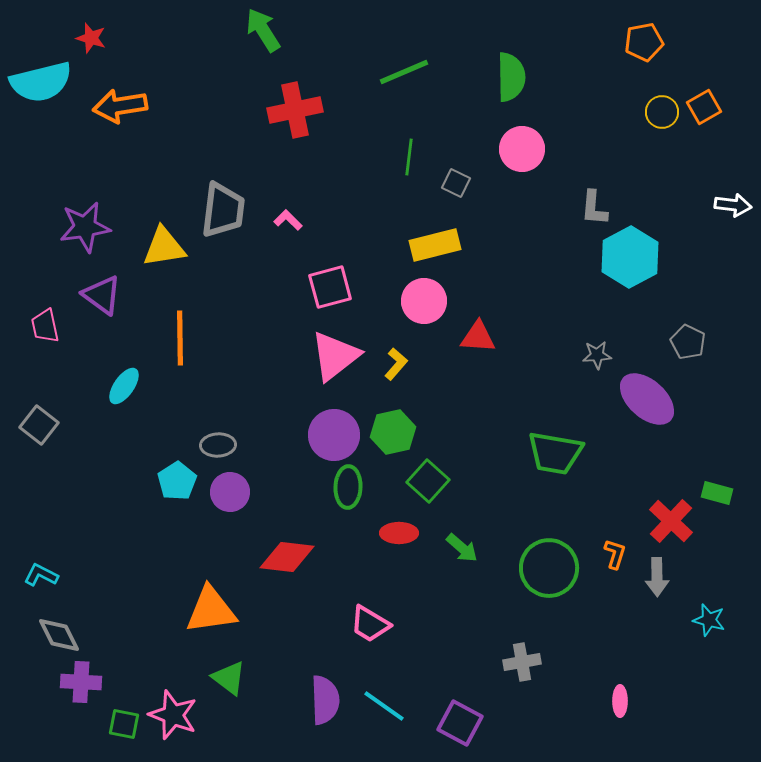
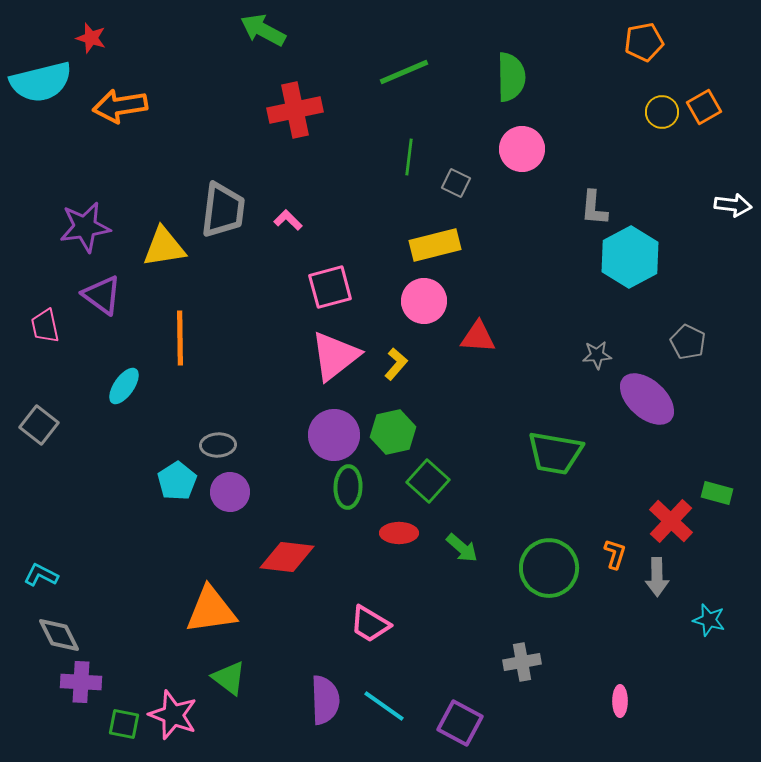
green arrow at (263, 30): rotated 30 degrees counterclockwise
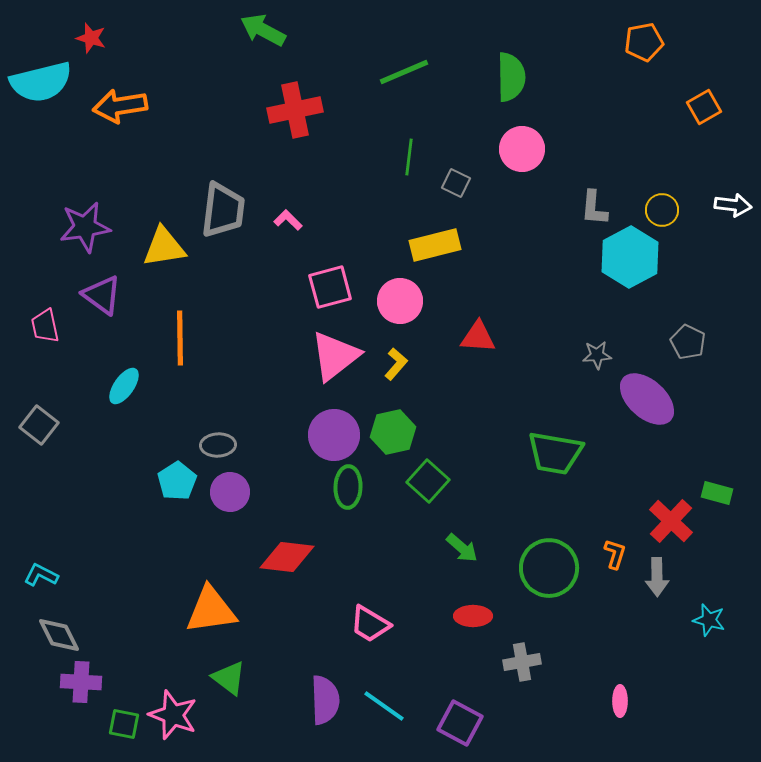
yellow circle at (662, 112): moved 98 px down
pink circle at (424, 301): moved 24 px left
red ellipse at (399, 533): moved 74 px right, 83 px down
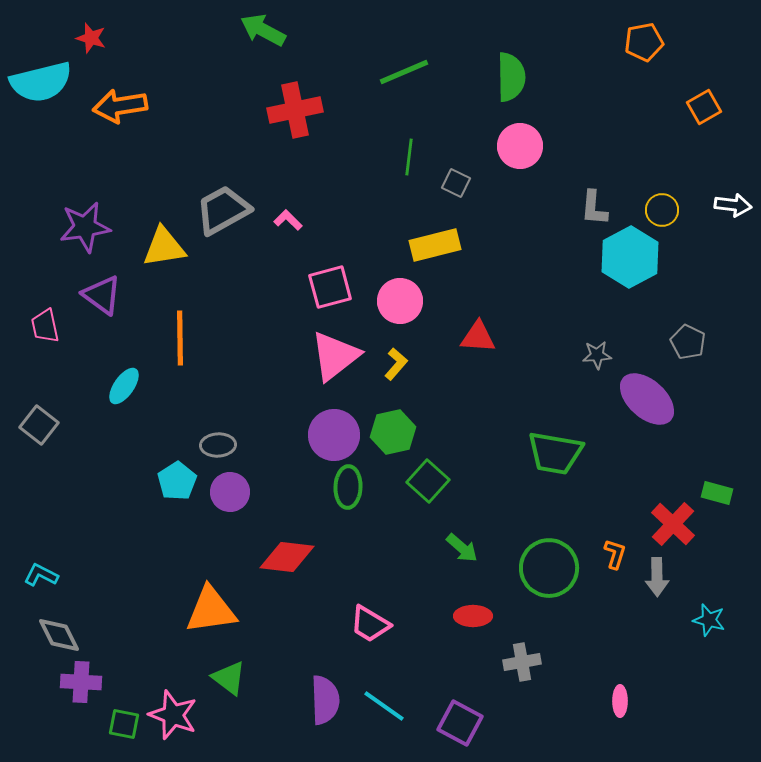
pink circle at (522, 149): moved 2 px left, 3 px up
gray trapezoid at (223, 210): rotated 126 degrees counterclockwise
red cross at (671, 521): moved 2 px right, 3 px down
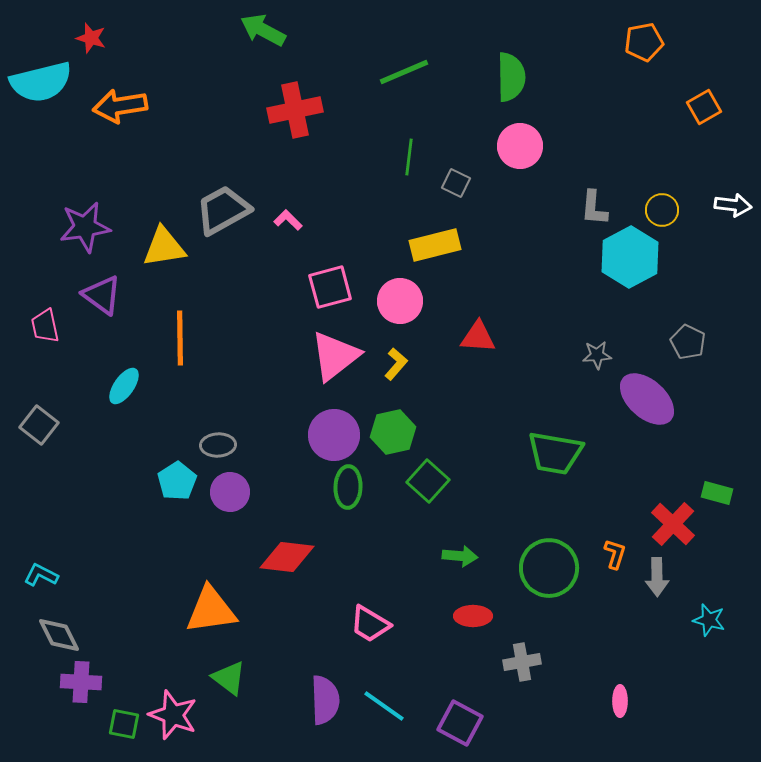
green arrow at (462, 548): moved 2 px left, 8 px down; rotated 36 degrees counterclockwise
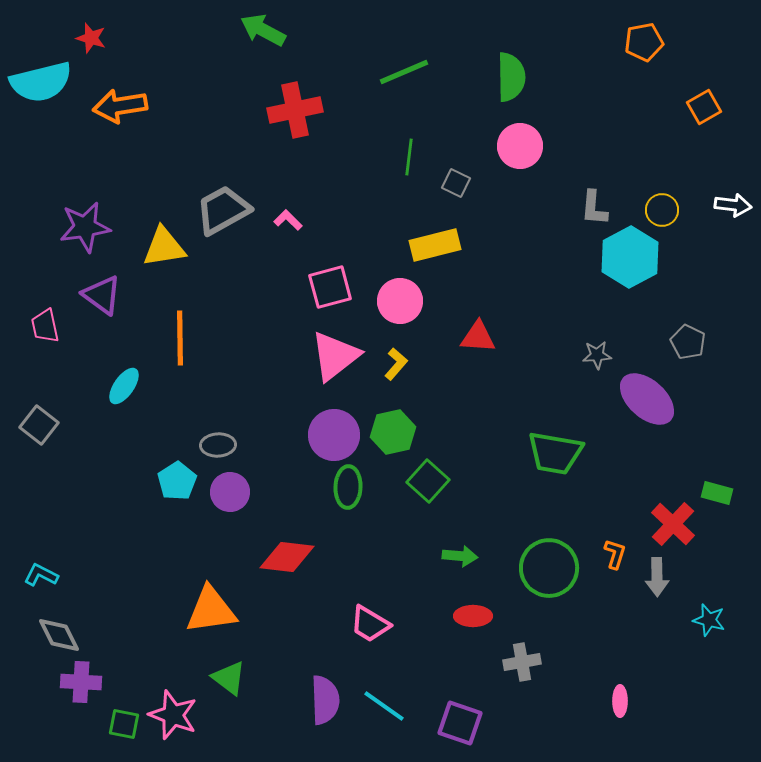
purple square at (460, 723): rotated 9 degrees counterclockwise
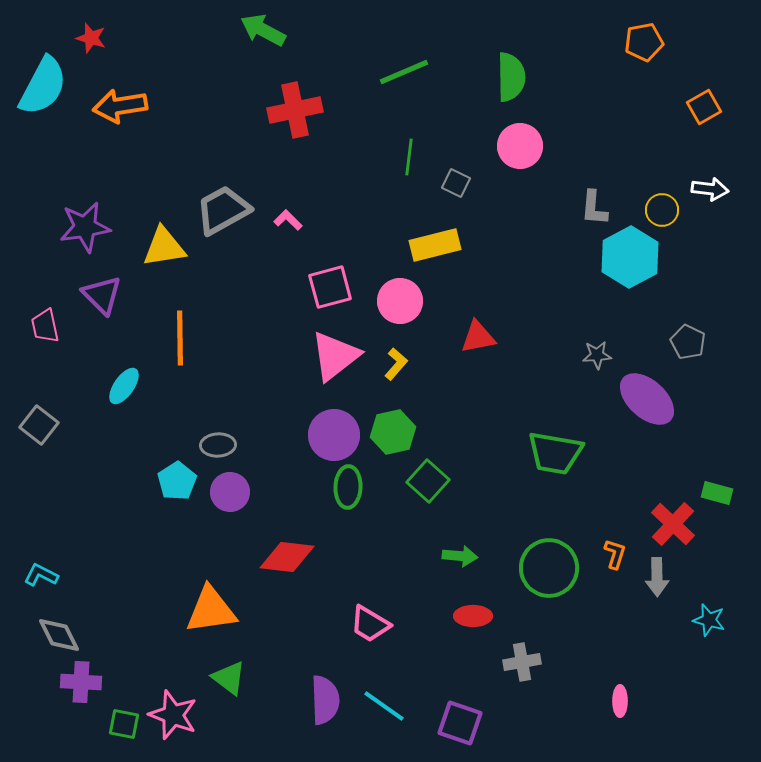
cyan semicircle at (41, 82): moved 2 px right, 4 px down; rotated 48 degrees counterclockwise
white arrow at (733, 205): moved 23 px left, 16 px up
purple triangle at (102, 295): rotated 9 degrees clockwise
red triangle at (478, 337): rotated 15 degrees counterclockwise
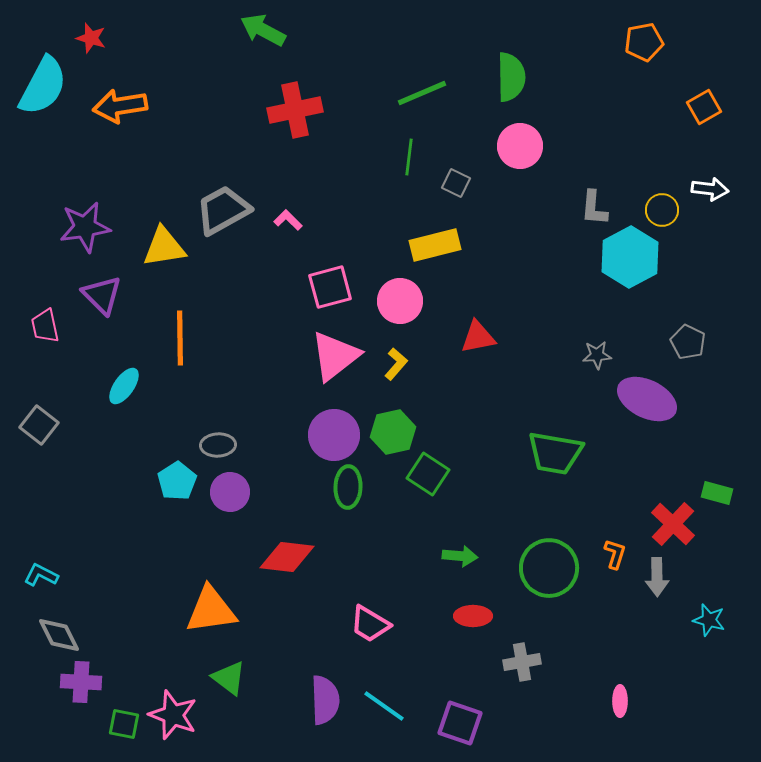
green line at (404, 72): moved 18 px right, 21 px down
purple ellipse at (647, 399): rotated 16 degrees counterclockwise
green square at (428, 481): moved 7 px up; rotated 9 degrees counterclockwise
